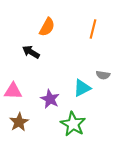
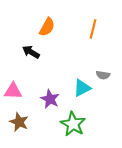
brown star: rotated 18 degrees counterclockwise
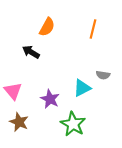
pink triangle: rotated 48 degrees clockwise
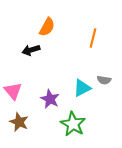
orange line: moved 9 px down
black arrow: moved 2 px up; rotated 48 degrees counterclockwise
gray semicircle: moved 1 px right, 5 px down
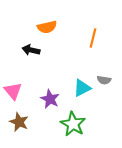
orange semicircle: rotated 48 degrees clockwise
black arrow: rotated 30 degrees clockwise
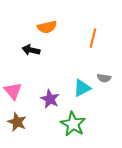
gray semicircle: moved 2 px up
brown star: moved 2 px left
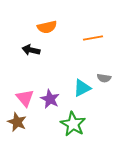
orange line: rotated 66 degrees clockwise
pink triangle: moved 12 px right, 7 px down
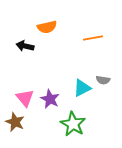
black arrow: moved 6 px left, 4 px up
gray semicircle: moved 1 px left, 2 px down
brown star: moved 2 px left
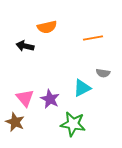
gray semicircle: moved 7 px up
green star: rotated 20 degrees counterclockwise
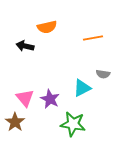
gray semicircle: moved 1 px down
brown star: rotated 12 degrees clockwise
